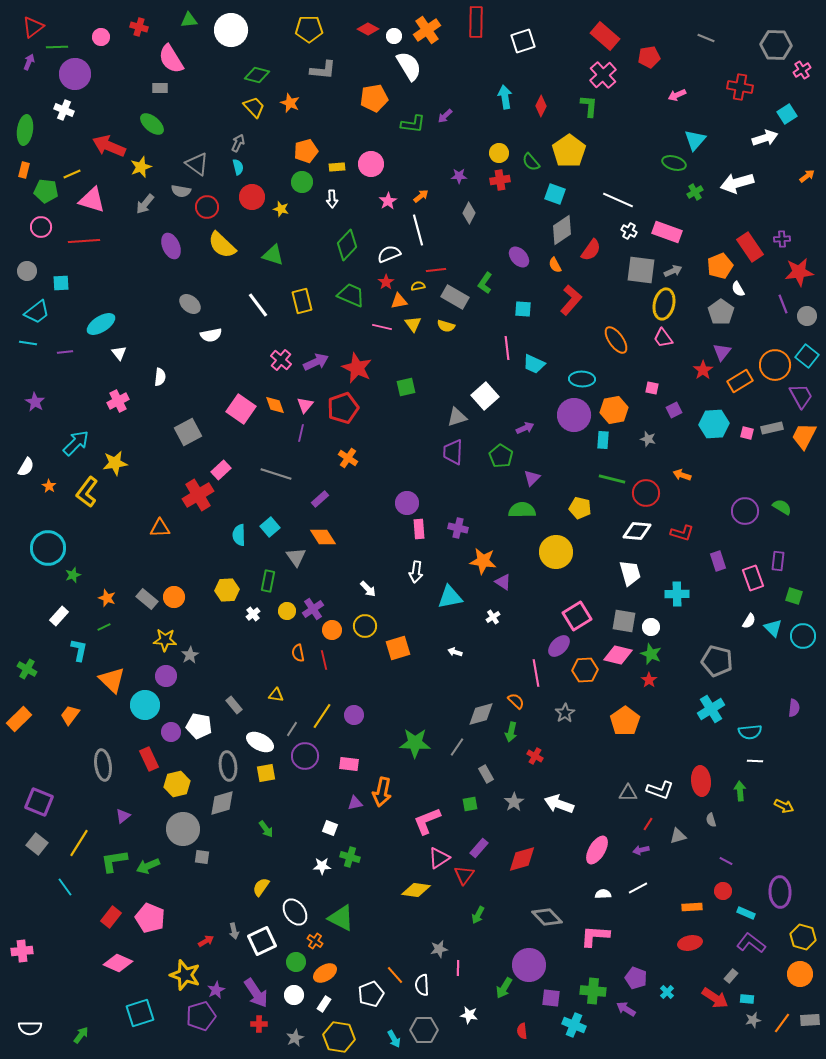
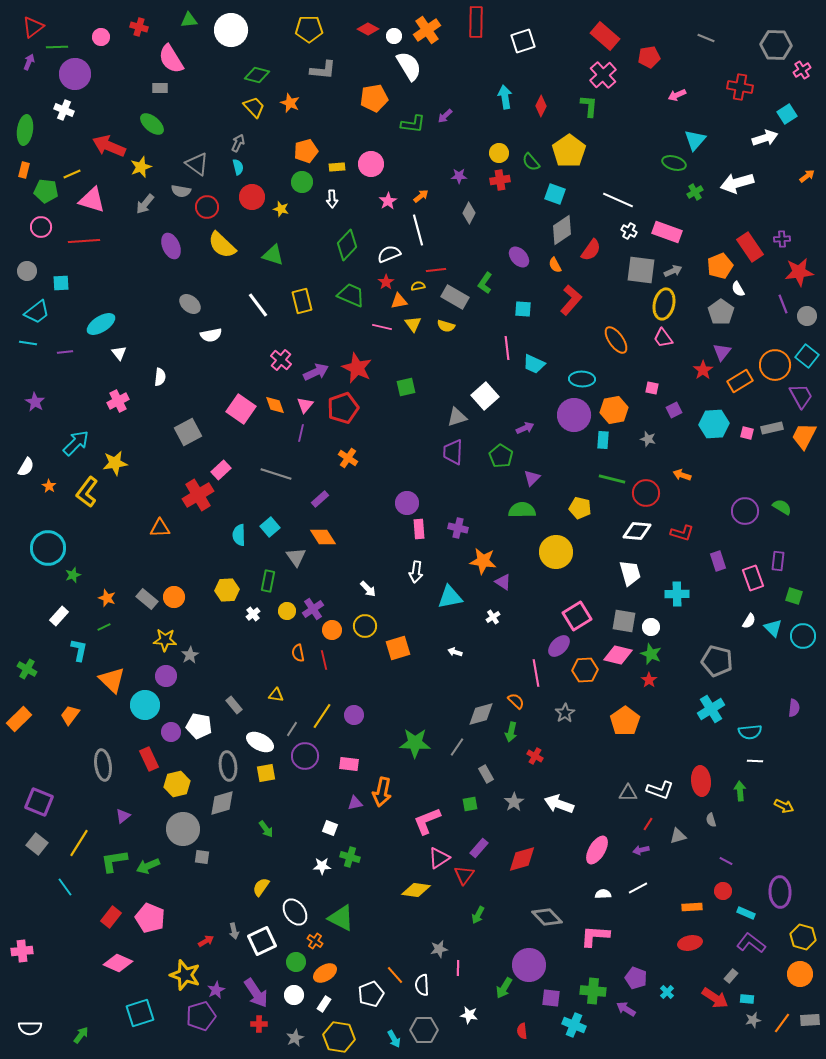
purple arrow at (316, 362): moved 10 px down
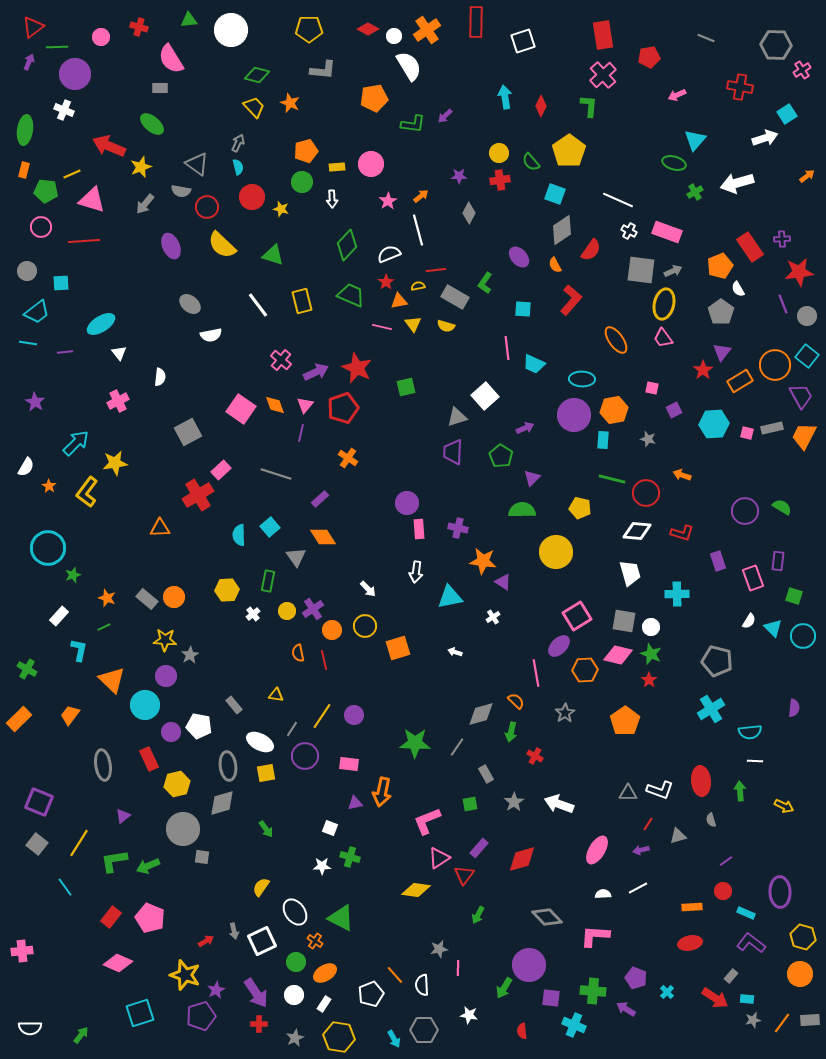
red rectangle at (605, 36): moved 2 px left, 1 px up; rotated 40 degrees clockwise
purple line at (726, 861): rotated 64 degrees counterclockwise
